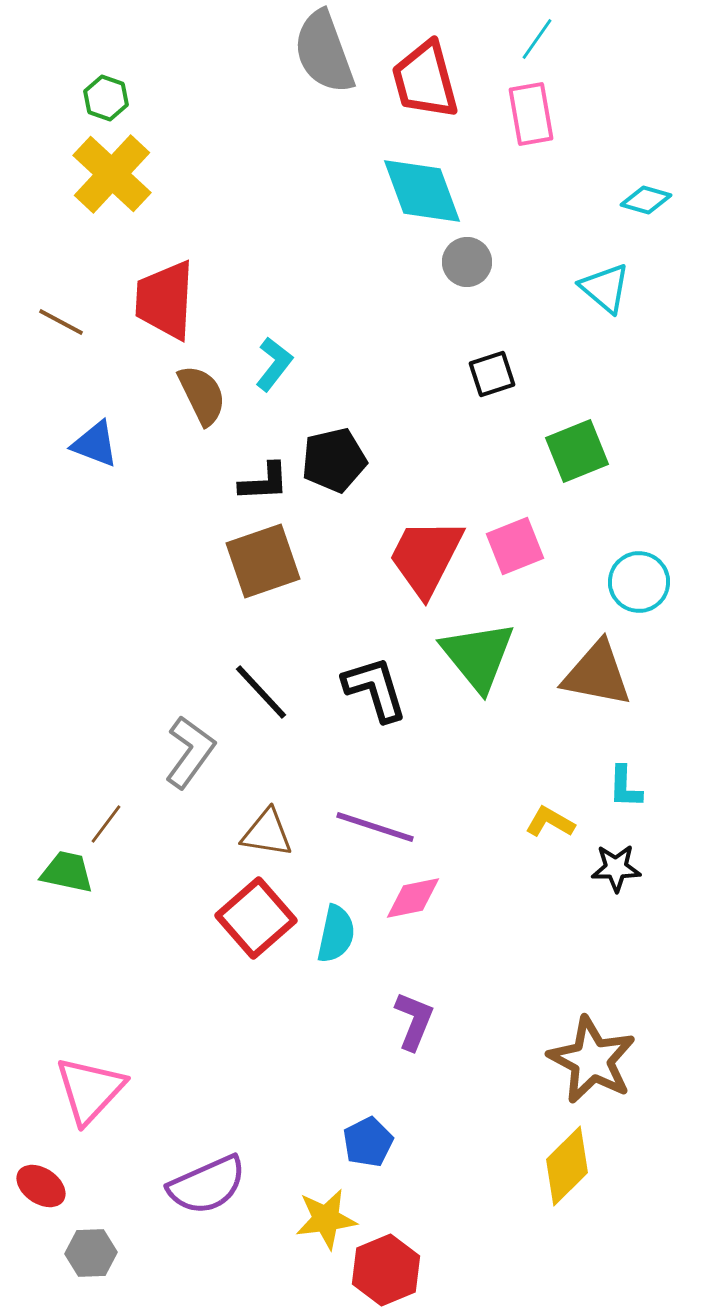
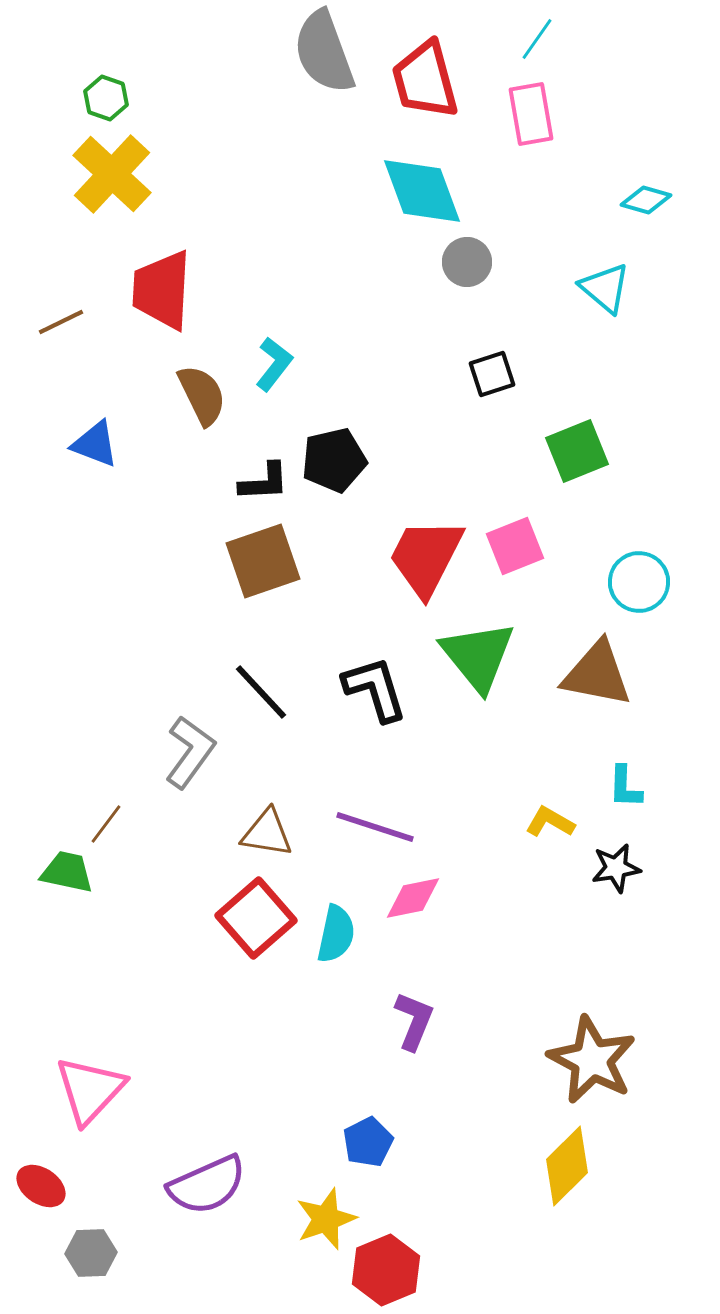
red trapezoid at (165, 300): moved 3 px left, 10 px up
brown line at (61, 322): rotated 54 degrees counterclockwise
black star at (616, 868): rotated 9 degrees counterclockwise
yellow star at (326, 1219): rotated 12 degrees counterclockwise
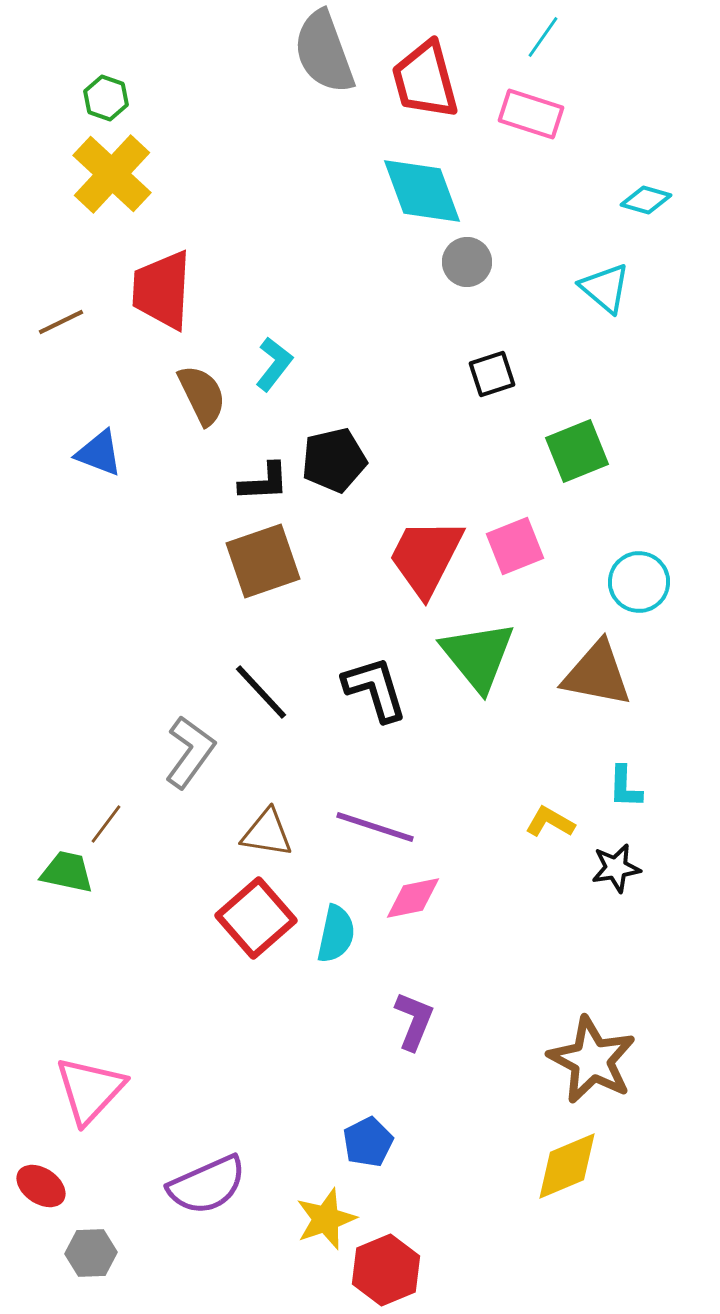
cyan line at (537, 39): moved 6 px right, 2 px up
pink rectangle at (531, 114): rotated 62 degrees counterclockwise
blue triangle at (95, 444): moved 4 px right, 9 px down
yellow diamond at (567, 1166): rotated 22 degrees clockwise
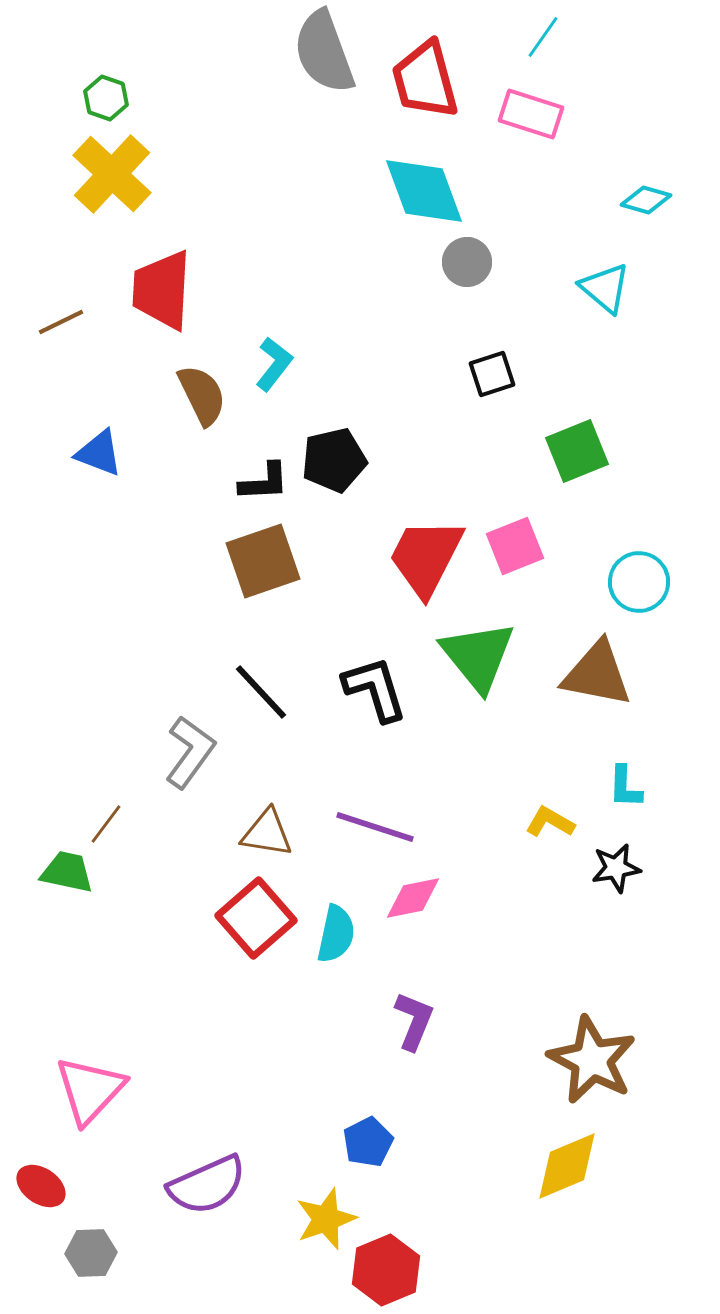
cyan diamond at (422, 191): moved 2 px right
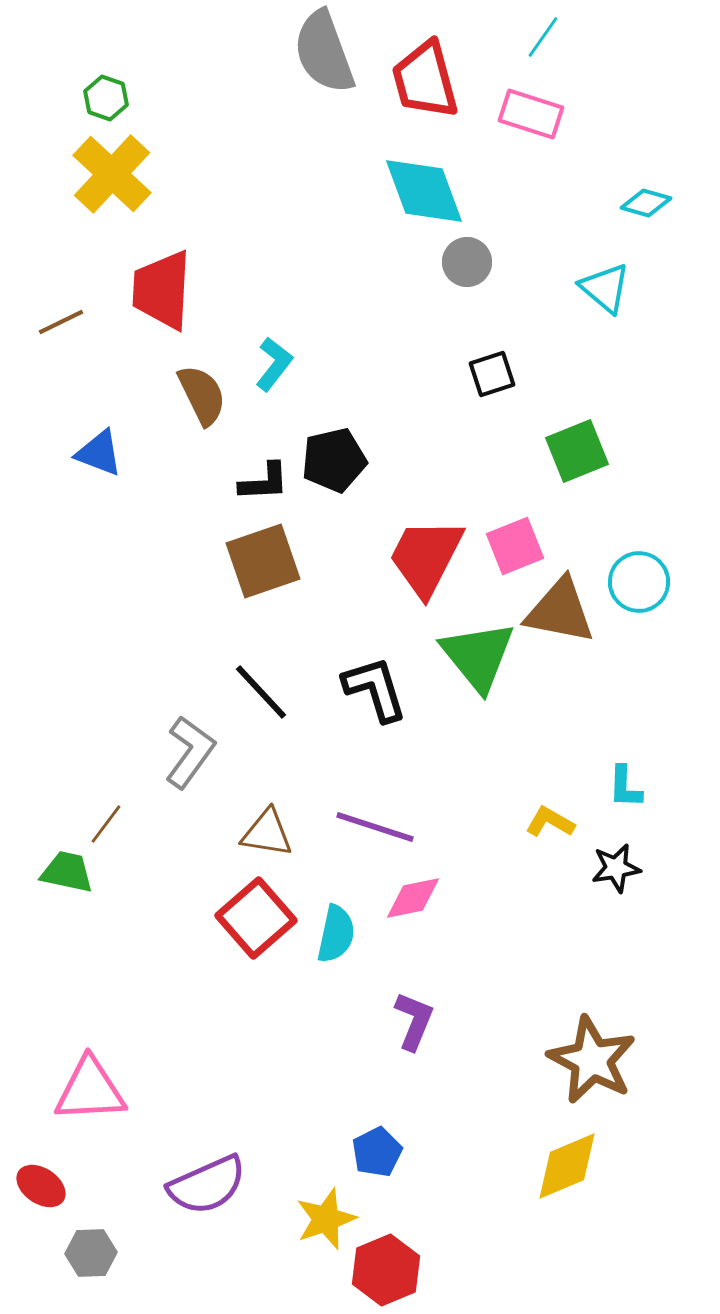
cyan diamond at (646, 200): moved 3 px down
brown triangle at (597, 674): moved 37 px left, 63 px up
pink triangle at (90, 1090): rotated 44 degrees clockwise
blue pentagon at (368, 1142): moved 9 px right, 10 px down
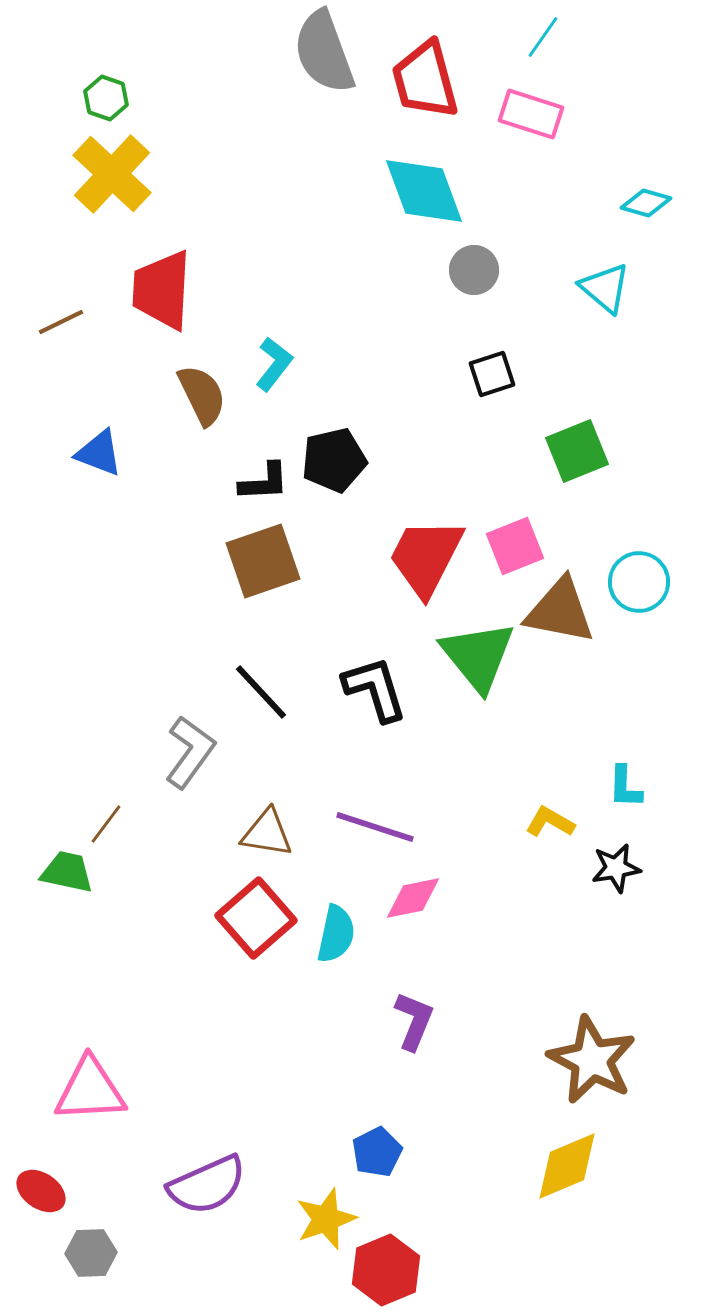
gray circle at (467, 262): moved 7 px right, 8 px down
red ellipse at (41, 1186): moved 5 px down
